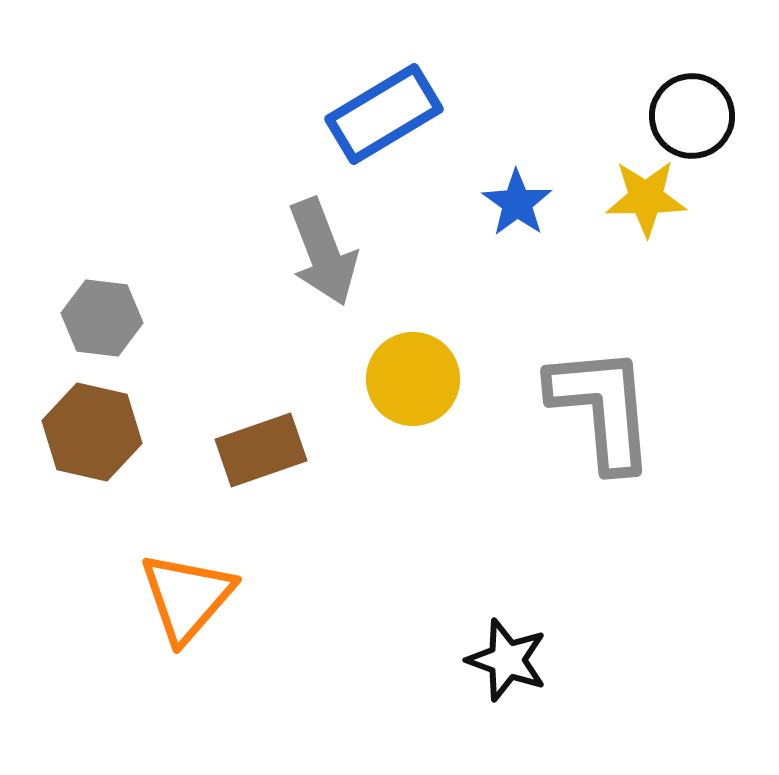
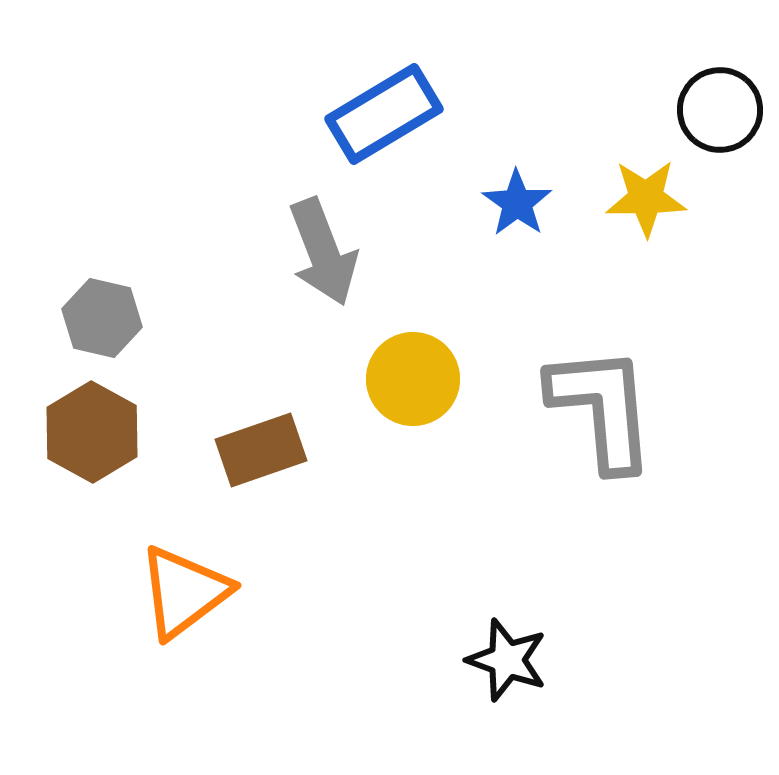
black circle: moved 28 px right, 6 px up
gray hexagon: rotated 6 degrees clockwise
brown hexagon: rotated 16 degrees clockwise
orange triangle: moved 3 px left, 5 px up; rotated 12 degrees clockwise
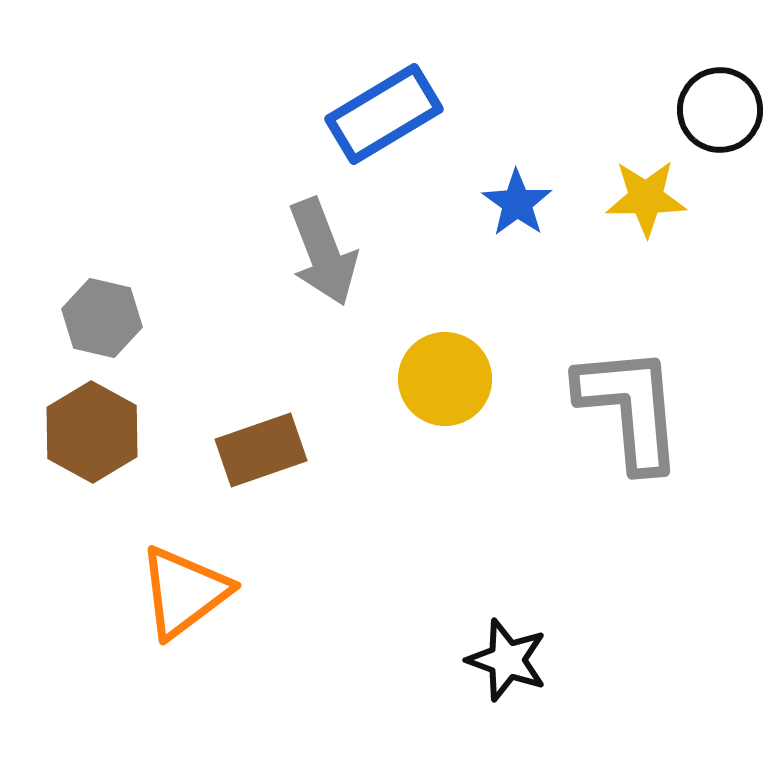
yellow circle: moved 32 px right
gray L-shape: moved 28 px right
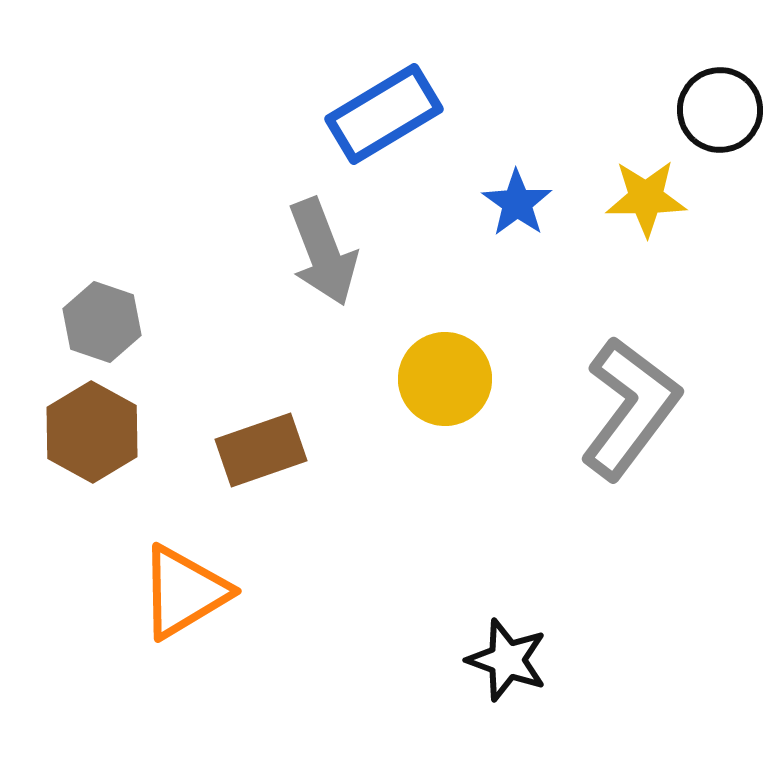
gray hexagon: moved 4 px down; rotated 6 degrees clockwise
gray L-shape: rotated 42 degrees clockwise
orange triangle: rotated 6 degrees clockwise
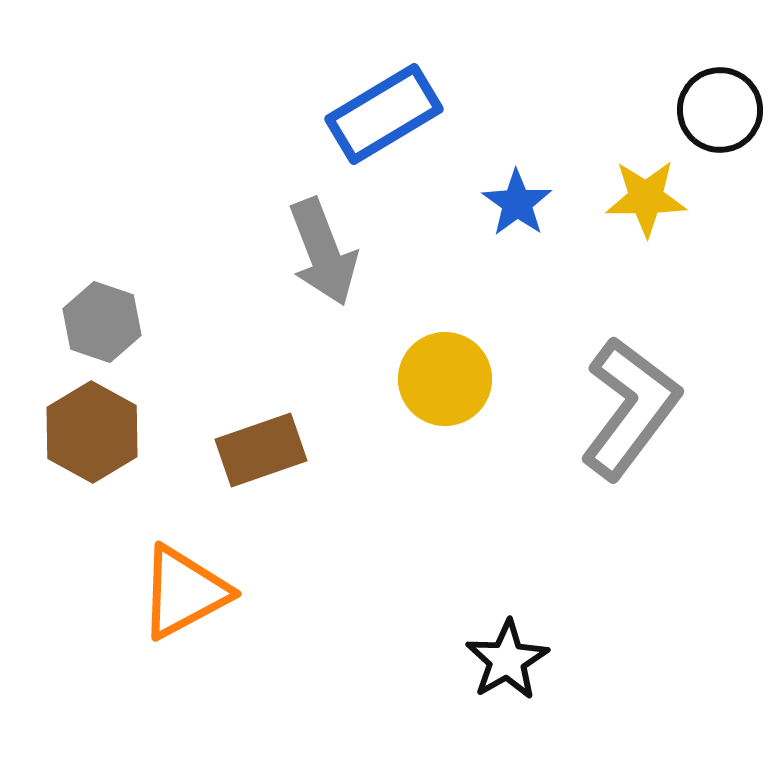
orange triangle: rotated 3 degrees clockwise
black star: rotated 22 degrees clockwise
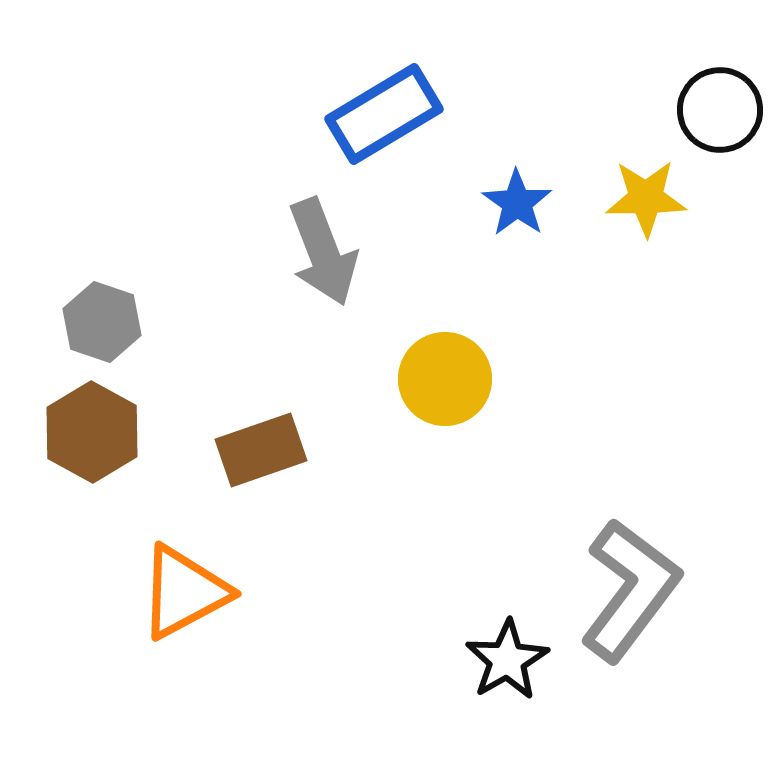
gray L-shape: moved 182 px down
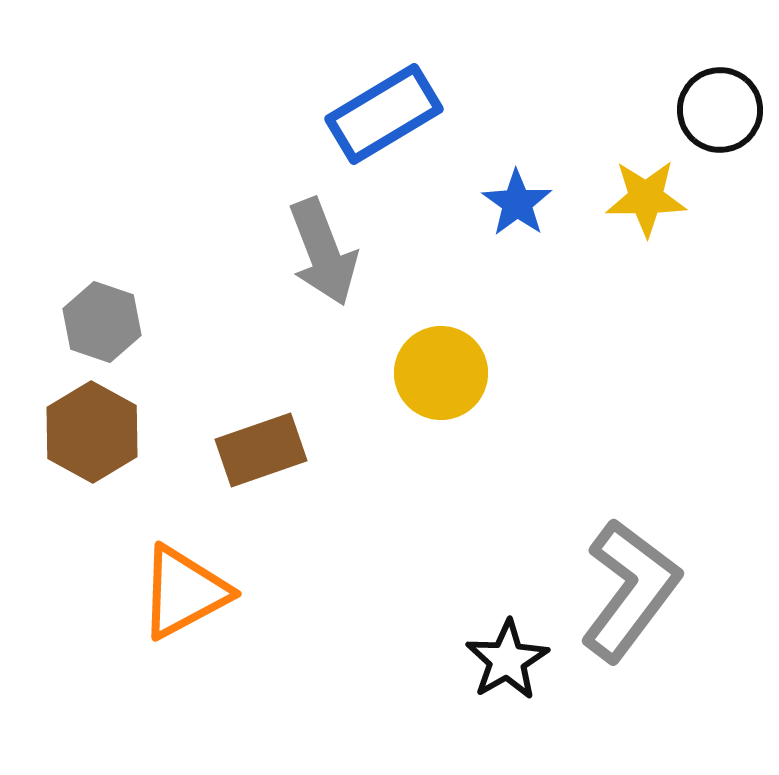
yellow circle: moved 4 px left, 6 px up
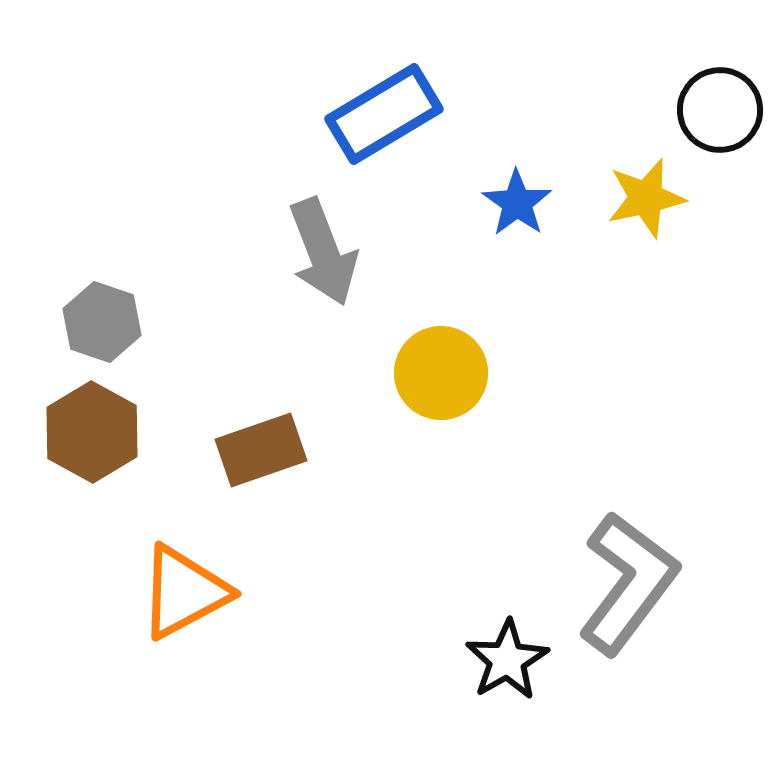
yellow star: rotated 12 degrees counterclockwise
gray L-shape: moved 2 px left, 7 px up
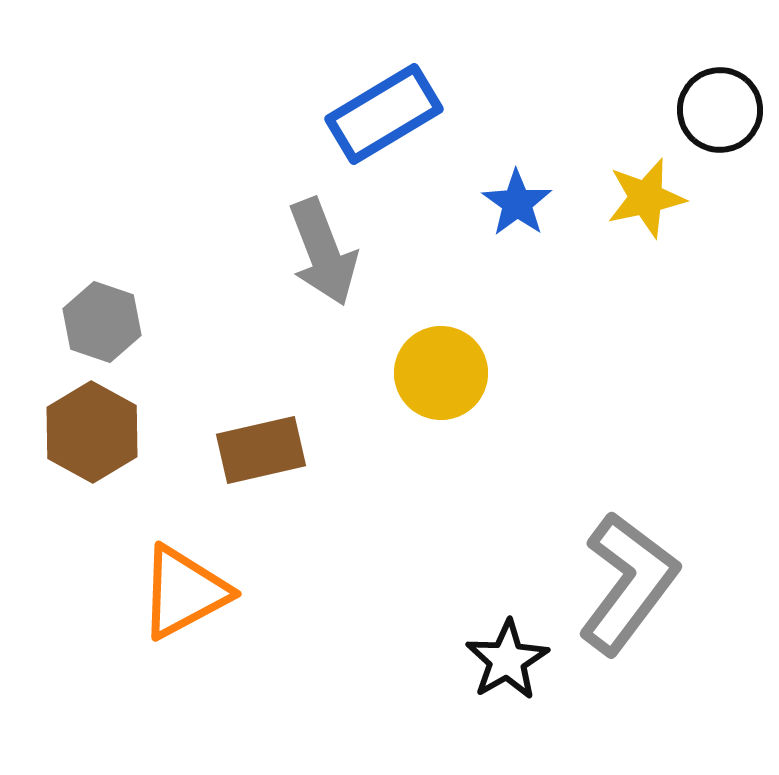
brown rectangle: rotated 6 degrees clockwise
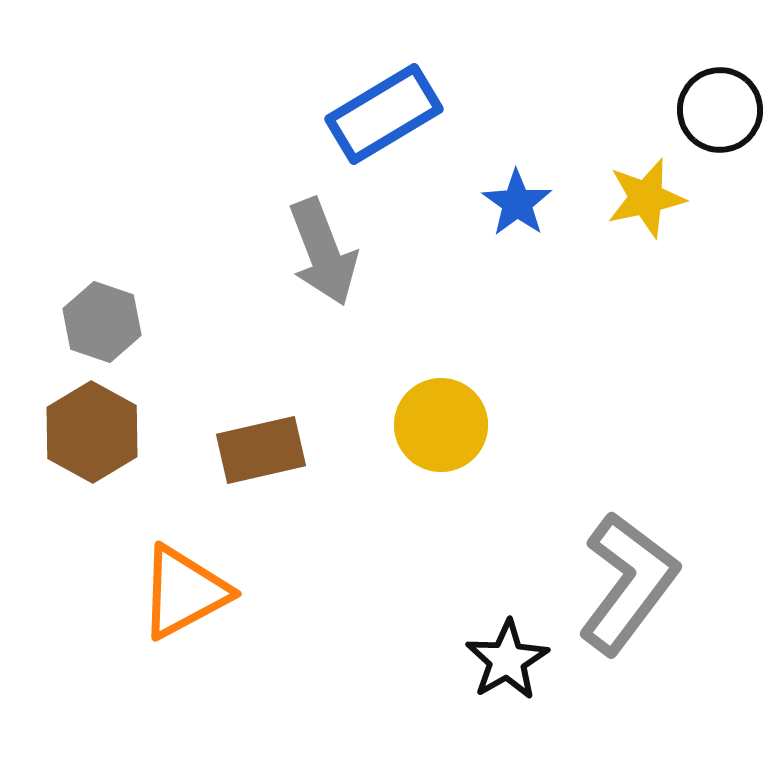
yellow circle: moved 52 px down
